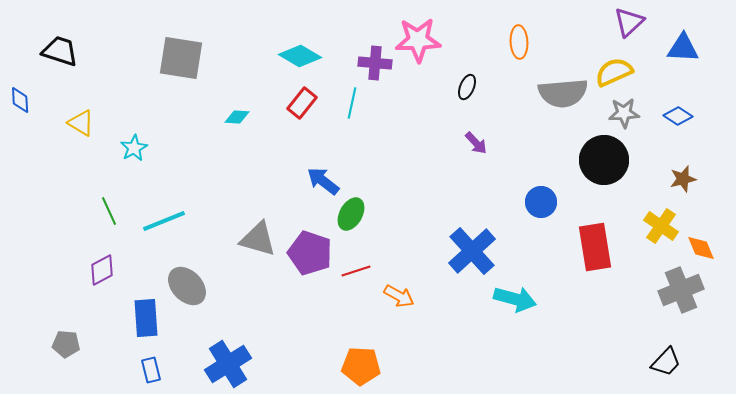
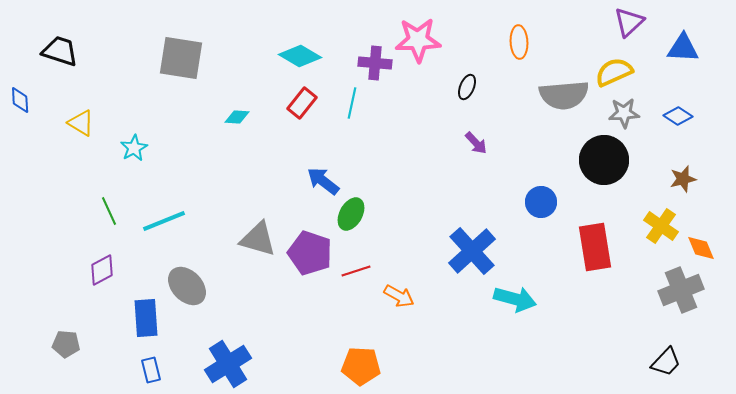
gray semicircle at (563, 93): moved 1 px right, 2 px down
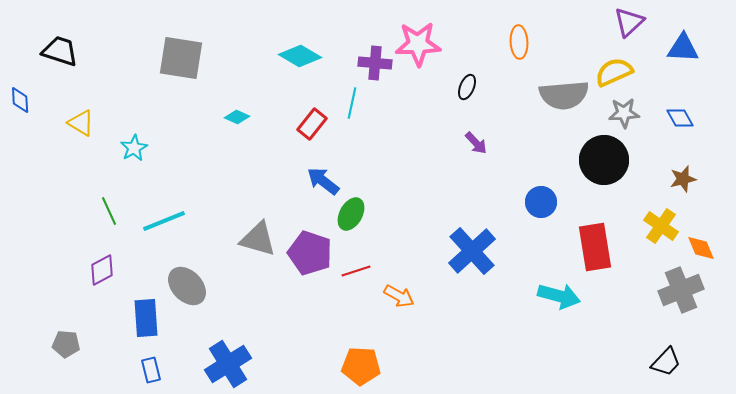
pink star at (418, 40): moved 4 px down
red rectangle at (302, 103): moved 10 px right, 21 px down
blue diamond at (678, 116): moved 2 px right, 2 px down; rotated 28 degrees clockwise
cyan diamond at (237, 117): rotated 20 degrees clockwise
cyan arrow at (515, 299): moved 44 px right, 3 px up
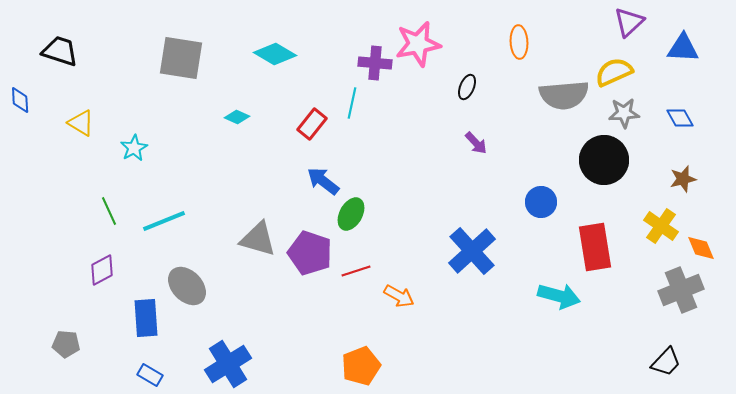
pink star at (418, 44): rotated 9 degrees counterclockwise
cyan diamond at (300, 56): moved 25 px left, 2 px up
orange pentagon at (361, 366): rotated 24 degrees counterclockwise
blue rectangle at (151, 370): moved 1 px left, 5 px down; rotated 45 degrees counterclockwise
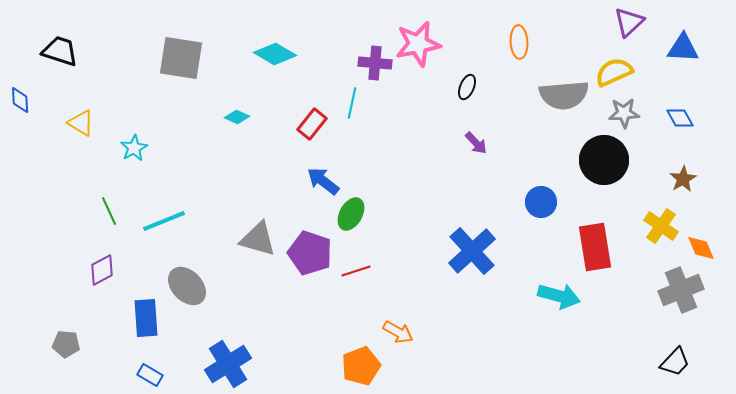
brown star at (683, 179): rotated 16 degrees counterclockwise
orange arrow at (399, 296): moved 1 px left, 36 px down
black trapezoid at (666, 362): moved 9 px right
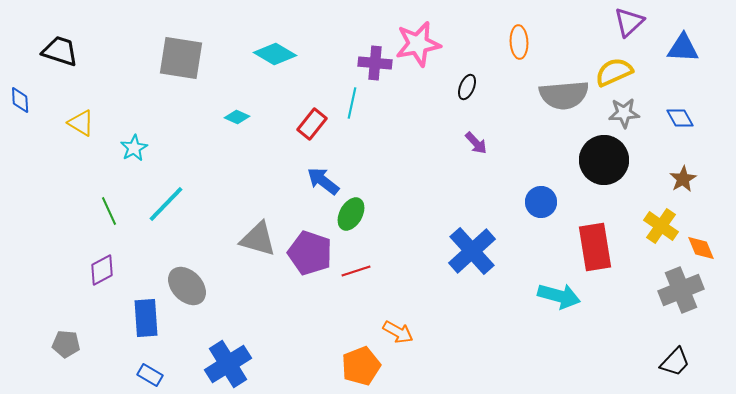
cyan line at (164, 221): moved 2 px right, 17 px up; rotated 24 degrees counterclockwise
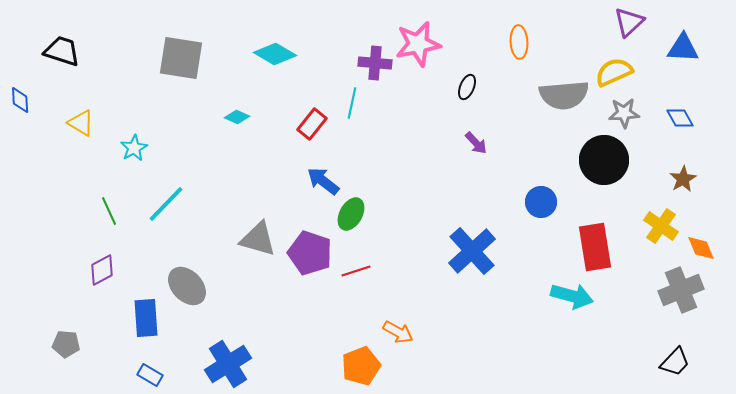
black trapezoid at (60, 51): moved 2 px right
cyan arrow at (559, 296): moved 13 px right
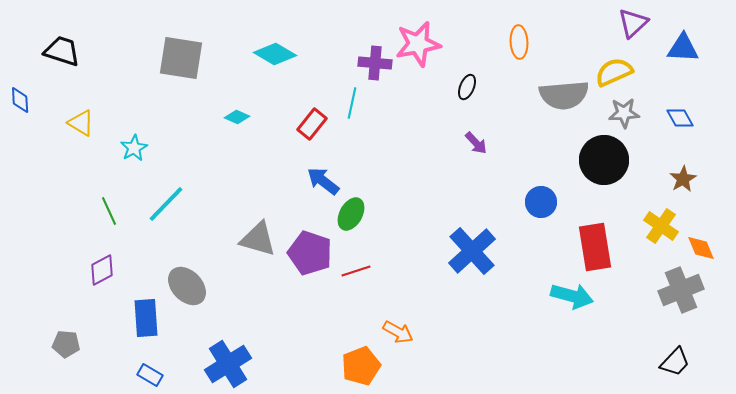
purple triangle at (629, 22): moved 4 px right, 1 px down
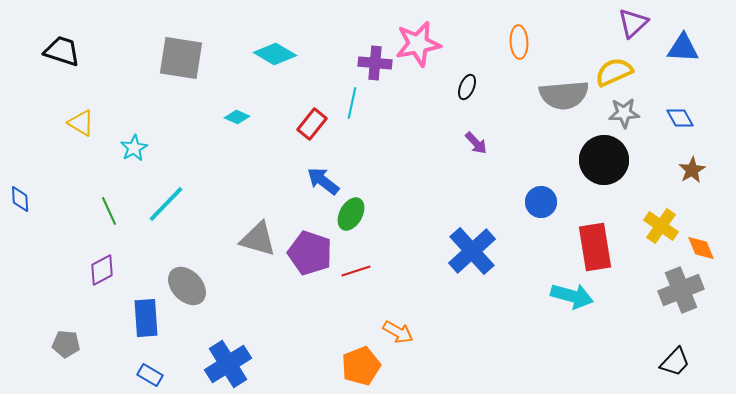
blue diamond at (20, 100): moved 99 px down
brown star at (683, 179): moved 9 px right, 9 px up
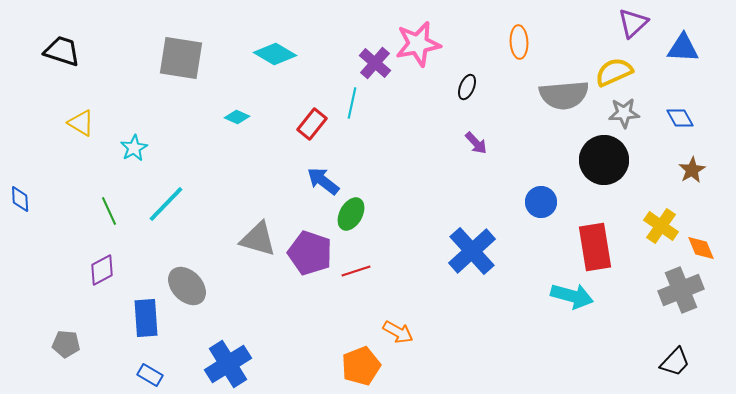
purple cross at (375, 63): rotated 36 degrees clockwise
